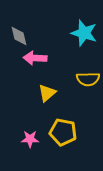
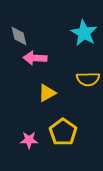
cyan star: rotated 12 degrees clockwise
yellow triangle: rotated 12 degrees clockwise
yellow pentagon: rotated 24 degrees clockwise
pink star: moved 1 px left, 1 px down
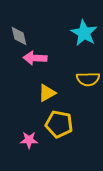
yellow pentagon: moved 4 px left, 8 px up; rotated 24 degrees counterclockwise
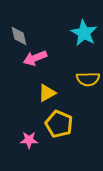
pink arrow: rotated 25 degrees counterclockwise
yellow pentagon: rotated 12 degrees clockwise
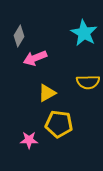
gray diamond: rotated 45 degrees clockwise
yellow semicircle: moved 3 px down
yellow pentagon: rotated 16 degrees counterclockwise
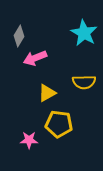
yellow semicircle: moved 4 px left
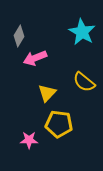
cyan star: moved 2 px left, 1 px up
yellow semicircle: rotated 40 degrees clockwise
yellow triangle: rotated 18 degrees counterclockwise
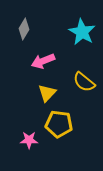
gray diamond: moved 5 px right, 7 px up
pink arrow: moved 8 px right, 3 px down
